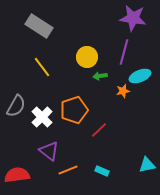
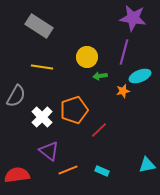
yellow line: rotated 45 degrees counterclockwise
gray semicircle: moved 10 px up
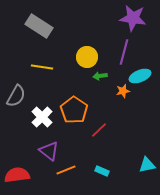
orange pentagon: rotated 20 degrees counterclockwise
orange line: moved 2 px left
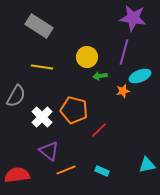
orange pentagon: rotated 20 degrees counterclockwise
